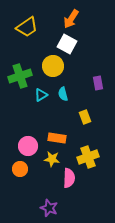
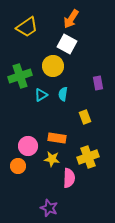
cyan semicircle: rotated 24 degrees clockwise
orange circle: moved 2 px left, 3 px up
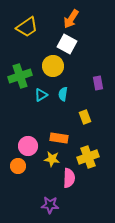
orange rectangle: moved 2 px right
purple star: moved 1 px right, 3 px up; rotated 18 degrees counterclockwise
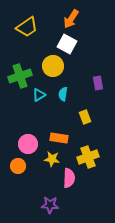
cyan triangle: moved 2 px left
pink circle: moved 2 px up
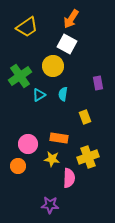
green cross: rotated 15 degrees counterclockwise
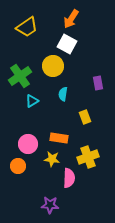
cyan triangle: moved 7 px left, 6 px down
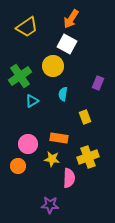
purple rectangle: rotated 32 degrees clockwise
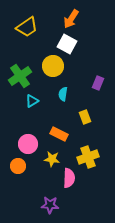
orange rectangle: moved 4 px up; rotated 18 degrees clockwise
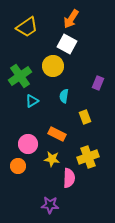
cyan semicircle: moved 1 px right, 2 px down
orange rectangle: moved 2 px left
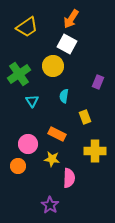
green cross: moved 1 px left, 2 px up
purple rectangle: moved 1 px up
cyan triangle: rotated 32 degrees counterclockwise
yellow cross: moved 7 px right, 6 px up; rotated 20 degrees clockwise
purple star: rotated 30 degrees clockwise
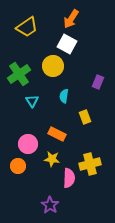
yellow cross: moved 5 px left, 13 px down; rotated 15 degrees counterclockwise
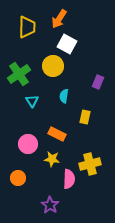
orange arrow: moved 12 px left
yellow trapezoid: rotated 55 degrees counterclockwise
yellow rectangle: rotated 32 degrees clockwise
orange circle: moved 12 px down
pink semicircle: moved 1 px down
